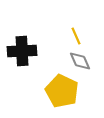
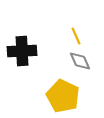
yellow pentagon: moved 1 px right, 5 px down
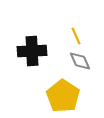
black cross: moved 10 px right
yellow pentagon: rotated 8 degrees clockwise
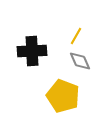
yellow line: rotated 54 degrees clockwise
yellow pentagon: rotated 12 degrees counterclockwise
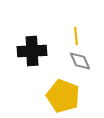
yellow line: rotated 36 degrees counterclockwise
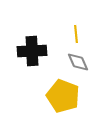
yellow line: moved 2 px up
gray diamond: moved 2 px left, 1 px down
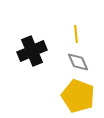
black cross: rotated 20 degrees counterclockwise
yellow pentagon: moved 15 px right
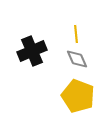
gray diamond: moved 1 px left, 3 px up
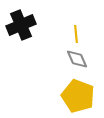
black cross: moved 11 px left, 26 px up
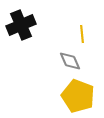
yellow line: moved 6 px right
gray diamond: moved 7 px left, 2 px down
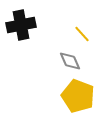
black cross: rotated 12 degrees clockwise
yellow line: rotated 36 degrees counterclockwise
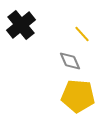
black cross: rotated 28 degrees counterclockwise
yellow pentagon: rotated 16 degrees counterclockwise
